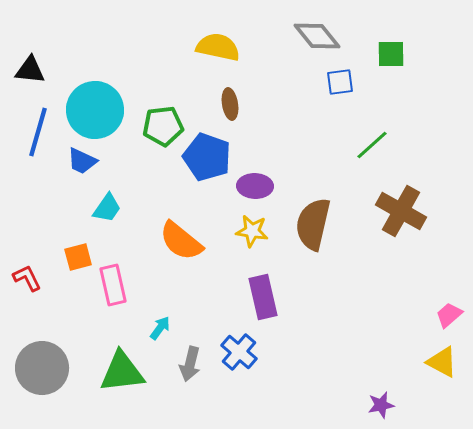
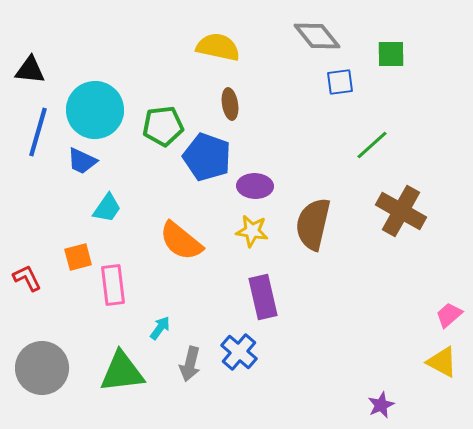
pink rectangle: rotated 6 degrees clockwise
purple star: rotated 12 degrees counterclockwise
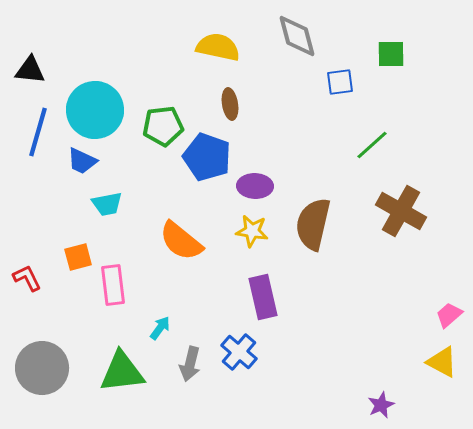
gray diamond: moved 20 px left; rotated 24 degrees clockwise
cyan trapezoid: moved 4 px up; rotated 44 degrees clockwise
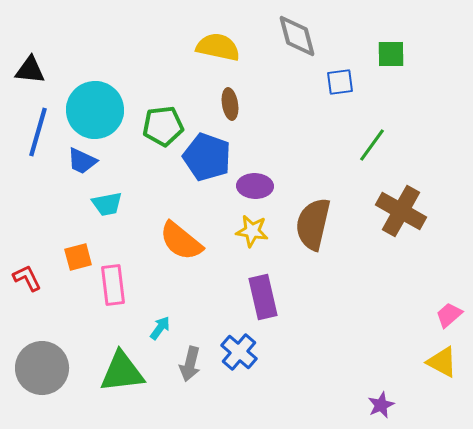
green line: rotated 12 degrees counterclockwise
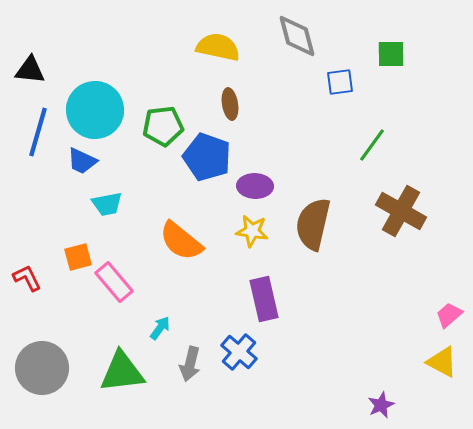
pink rectangle: moved 1 px right, 3 px up; rotated 33 degrees counterclockwise
purple rectangle: moved 1 px right, 2 px down
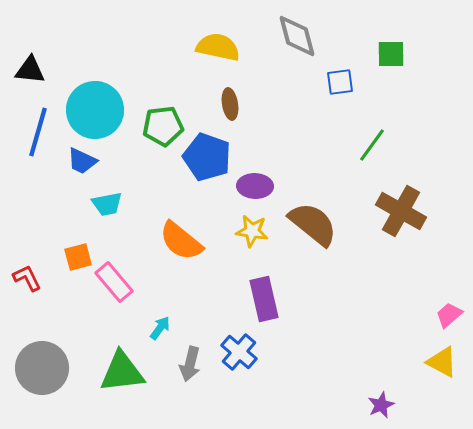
brown semicircle: rotated 116 degrees clockwise
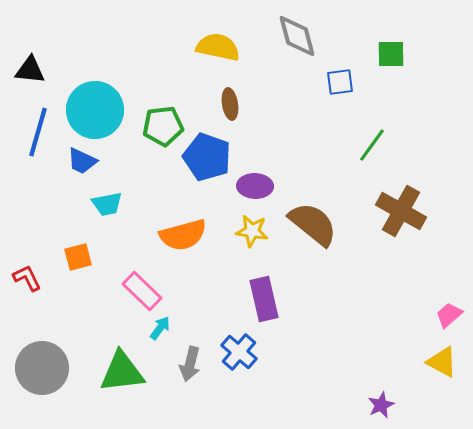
orange semicircle: moved 2 px right, 6 px up; rotated 54 degrees counterclockwise
pink rectangle: moved 28 px right, 9 px down; rotated 6 degrees counterclockwise
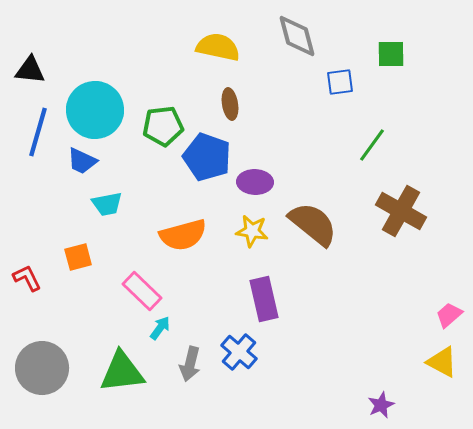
purple ellipse: moved 4 px up
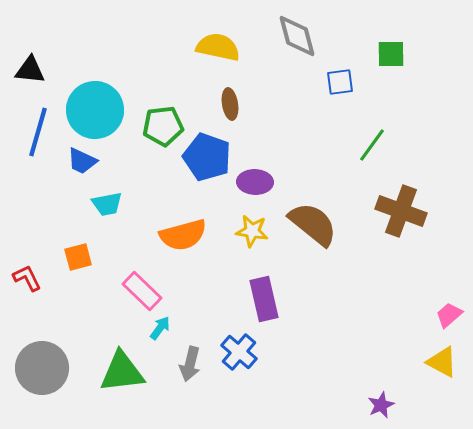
brown cross: rotated 9 degrees counterclockwise
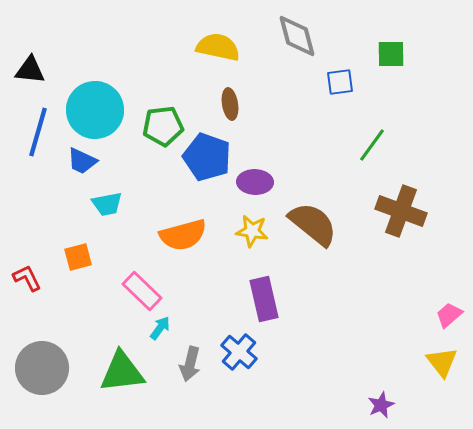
yellow triangle: rotated 24 degrees clockwise
